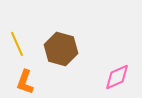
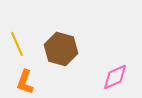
pink diamond: moved 2 px left
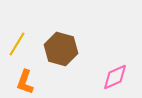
yellow line: rotated 55 degrees clockwise
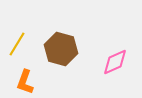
pink diamond: moved 15 px up
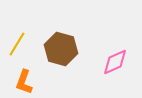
orange L-shape: moved 1 px left
